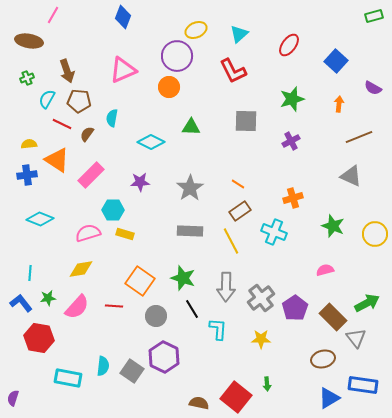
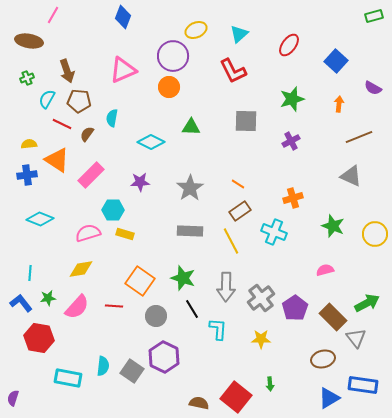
purple circle at (177, 56): moved 4 px left
green arrow at (267, 384): moved 3 px right
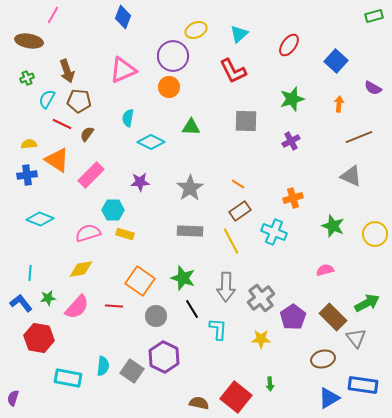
cyan semicircle at (112, 118): moved 16 px right
purple pentagon at (295, 308): moved 2 px left, 9 px down
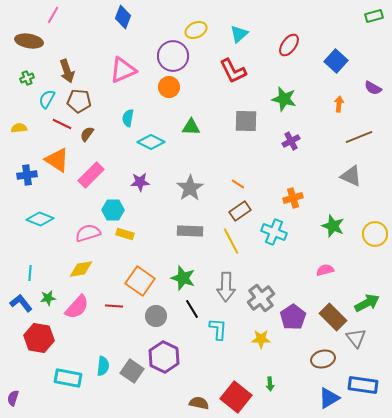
green star at (292, 99): moved 8 px left; rotated 30 degrees clockwise
yellow semicircle at (29, 144): moved 10 px left, 16 px up
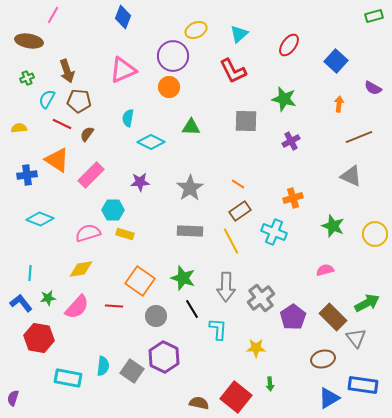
yellow star at (261, 339): moved 5 px left, 9 px down
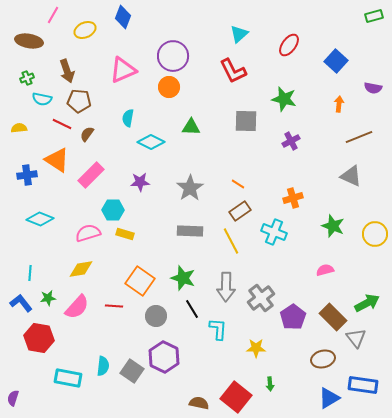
yellow ellipse at (196, 30): moved 111 px left
purple semicircle at (373, 88): rotated 18 degrees counterclockwise
cyan semicircle at (47, 99): moved 5 px left; rotated 108 degrees counterclockwise
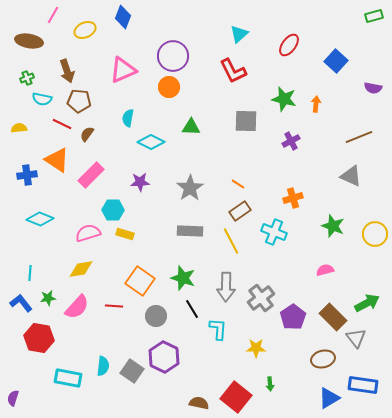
orange arrow at (339, 104): moved 23 px left
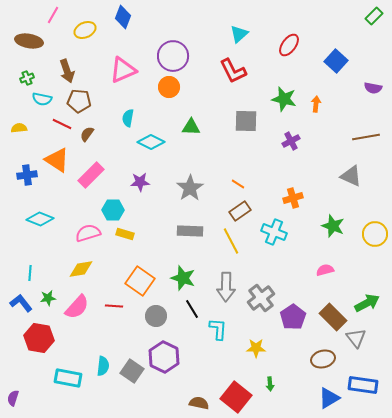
green rectangle at (374, 16): rotated 30 degrees counterclockwise
brown line at (359, 137): moved 7 px right; rotated 12 degrees clockwise
